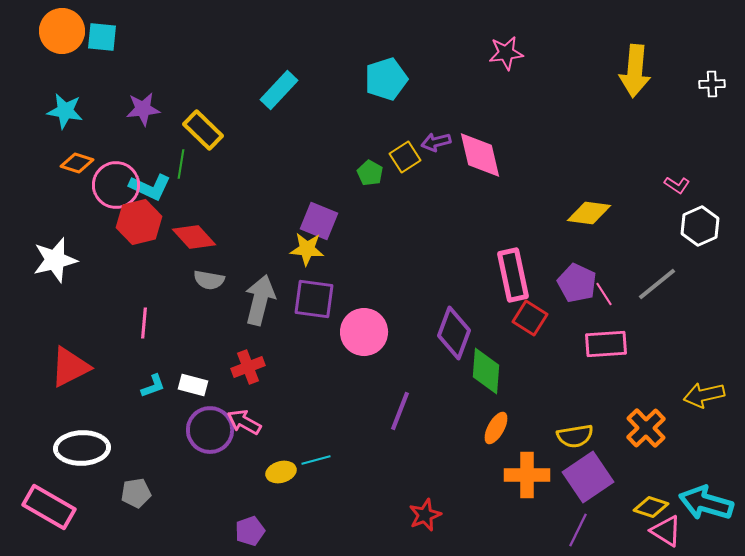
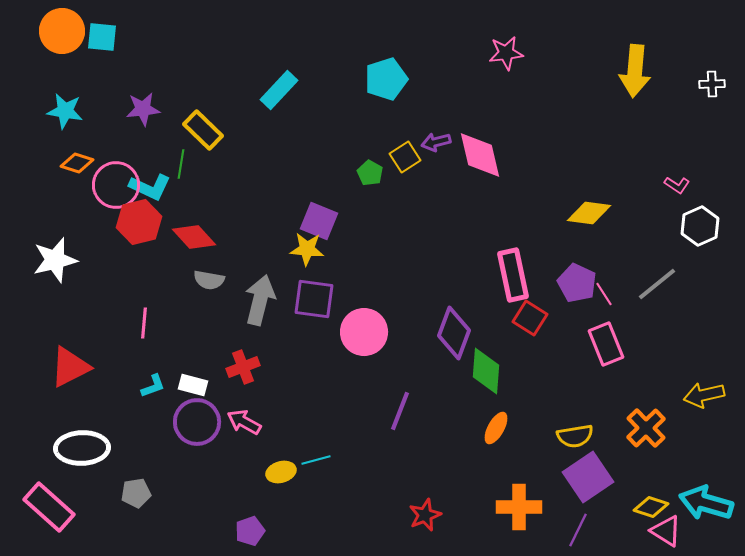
pink rectangle at (606, 344): rotated 72 degrees clockwise
red cross at (248, 367): moved 5 px left
purple circle at (210, 430): moved 13 px left, 8 px up
orange cross at (527, 475): moved 8 px left, 32 px down
pink rectangle at (49, 507): rotated 12 degrees clockwise
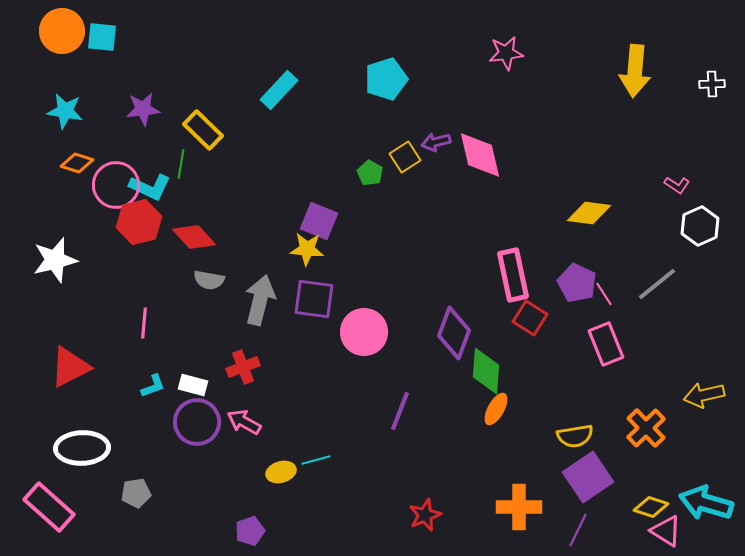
orange ellipse at (496, 428): moved 19 px up
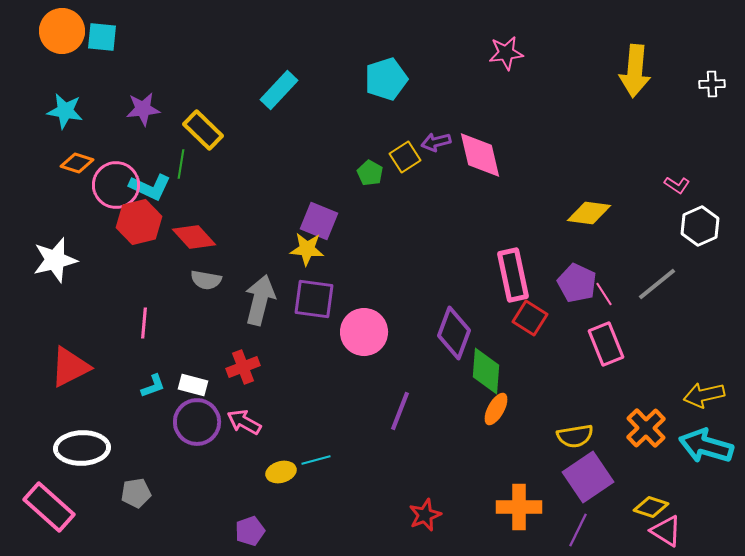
gray semicircle at (209, 280): moved 3 px left
cyan arrow at (706, 503): moved 57 px up
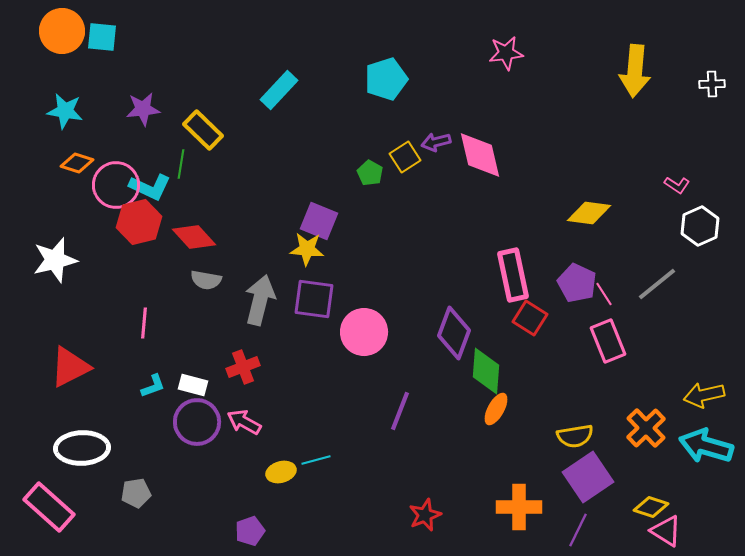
pink rectangle at (606, 344): moved 2 px right, 3 px up
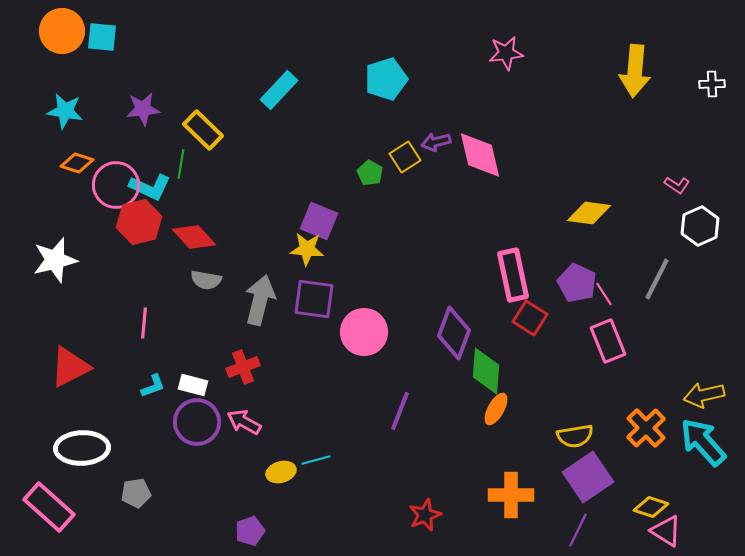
gray line at (657, 284): moved 5 px up; rotated 24 degrees counterclockwise
cyan arrow at (706, 446): moved 3 px left, 4 px up; rotated 32 degrees clockwise
orange cross at (519, 507): moved 8 px left, 12 px up
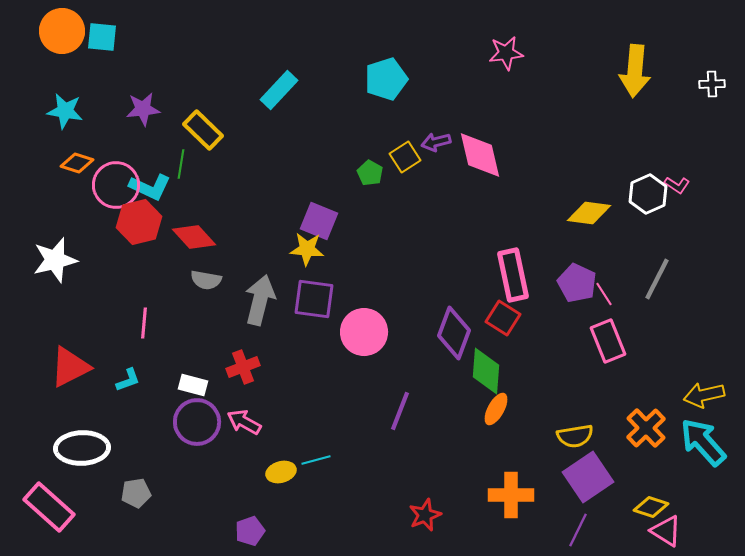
white hexagon at (700, 226): moved 52 px left, 32 px up
red square at (530, 318): moved 27 px left
cyan L-shape at (153, 386): moved 25 px left, 6 px up
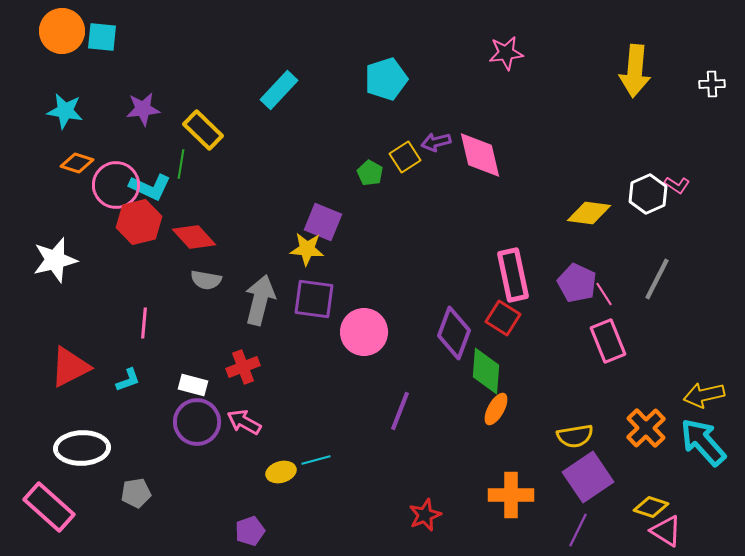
purple square at (319, 221): moved 4 px right, 1 px down
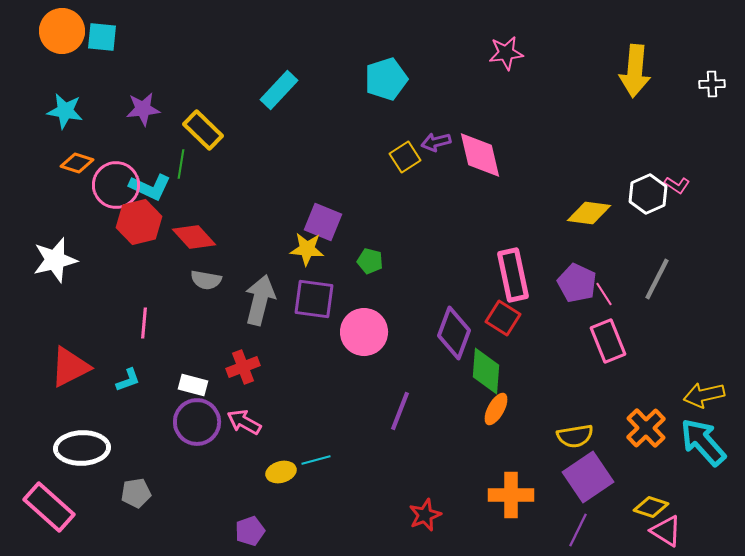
green pentagon at (370, 173): moved 88 px down; rotated 15 degrees counterclockwise
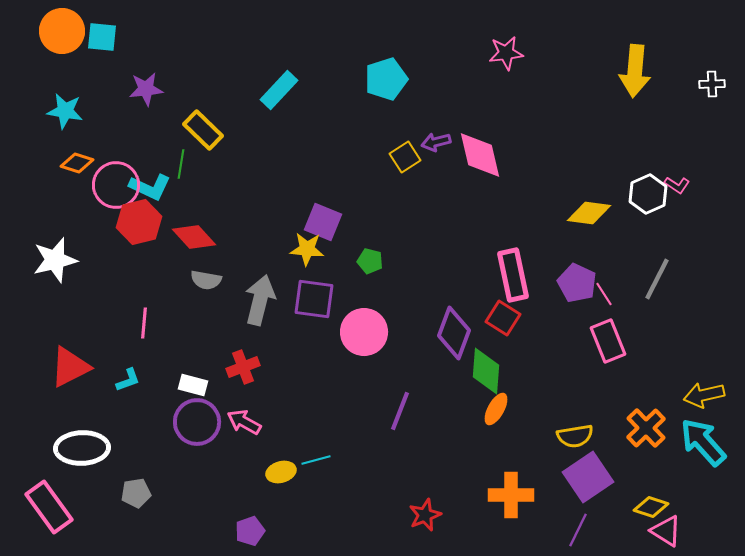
purple star at (143, 109): moved 3 px right, 20 px up
pink rectangle at (49, 507): rotated 12 degrees clockwise
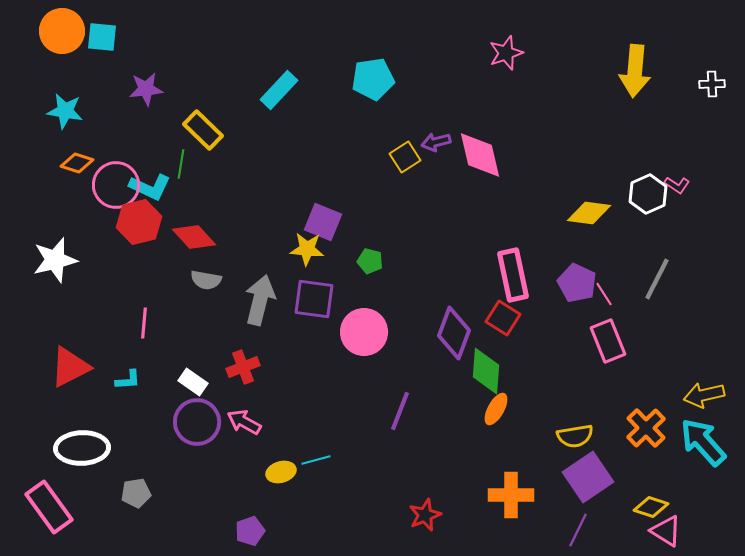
pink star at (506, 53): rotated 12 degrees counterclockwise
cyan pentagon at (386, 79): moved 13 px left; rotated 9 degrees clockwise
cyan L-shape at (128, 380): rotated 16 degrees clockwise
white rectangle at (193, 385): moved 3 px up; rotated 20 degrees clockwise
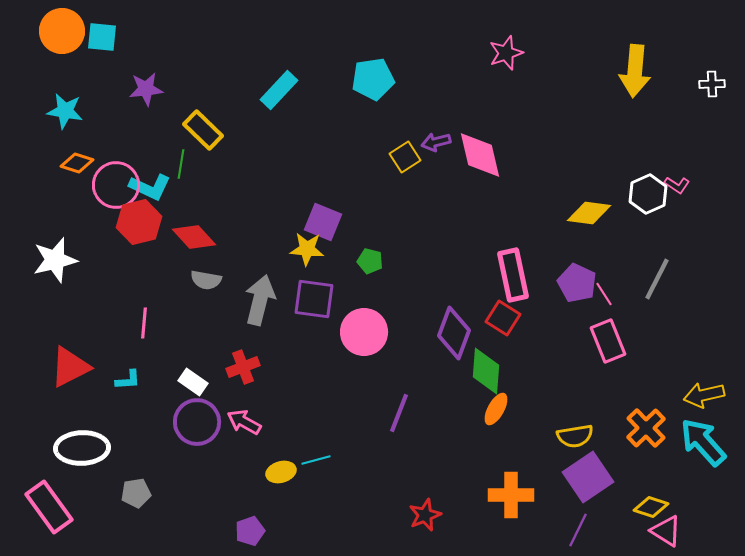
purple line at (400, 411): moved 1 px left, 2 px down
